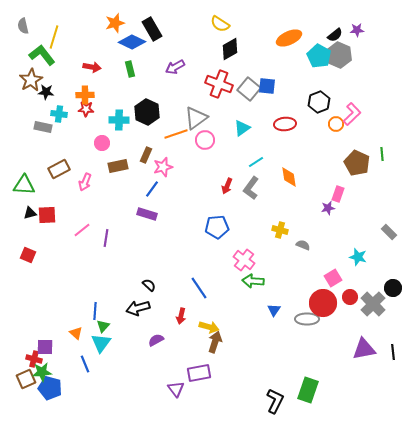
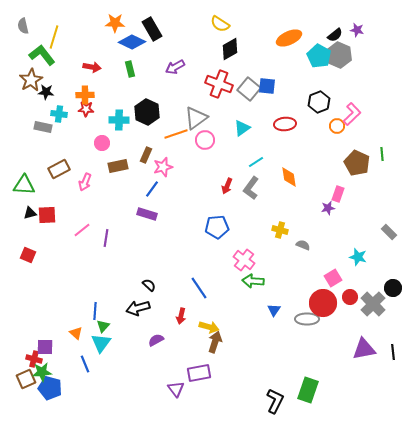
orange star at (115, 23): rotated 18 degrees clockwise
purple star at (357, 30): rotated 16 degrees clockwise
orange circle at (336, 124): moved 1 px right, 2 px down
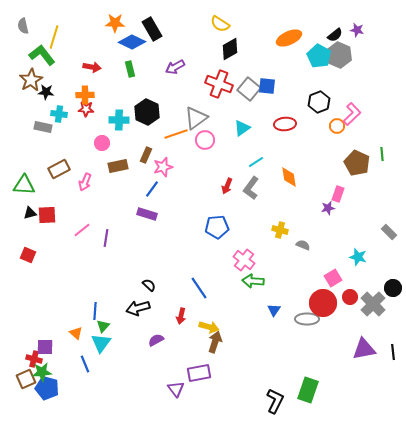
blue pentagon at (50, 388): moved 3 px left
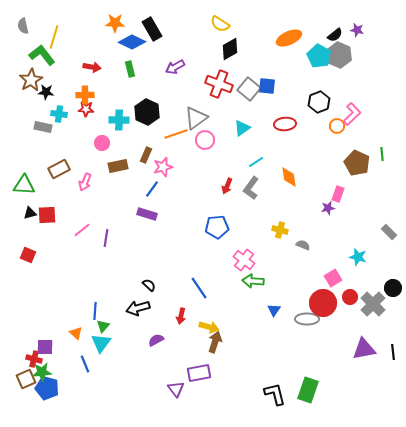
black L-shape at (275, 401): moved 7 px up; rotated 40 degrees counterclockwise
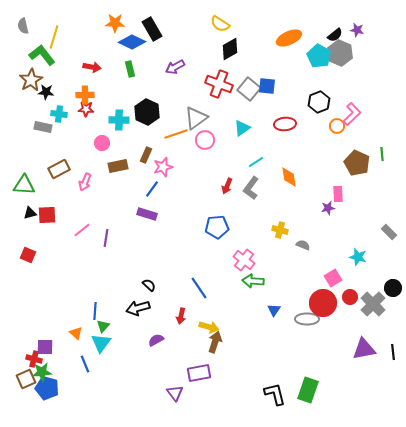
gray hexagon at (339, 55): moved 1 px right, 2 px up
pink rectangle at (338, 194): rotated 21 degrees counterclockwise
purple triangle at (176, 389): moved 1 px left, 4 px down
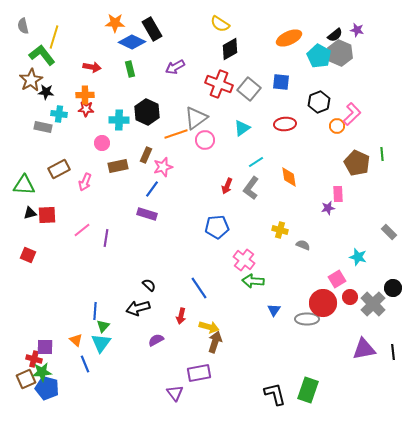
blue square at (267, 86): moved 14 px right, 4 px up
pink square at (333, 278): moved 4 px right, 1 px down
orange triangle at (76, 333): moved 7 px down
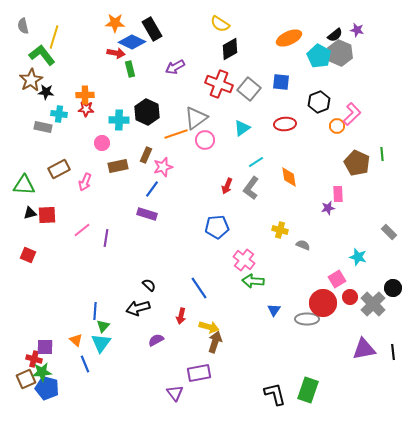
red arrow at (92, 67): moved 24 px right, 14 px up
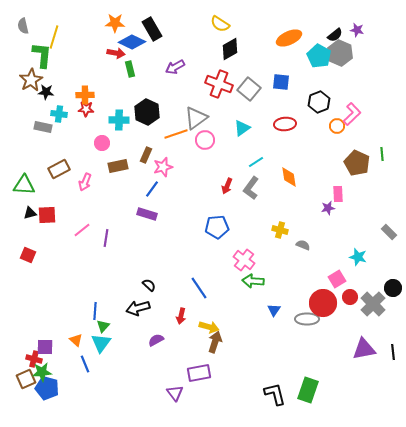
green L-shape at (42, 55): rotated 44 degrees clockwise
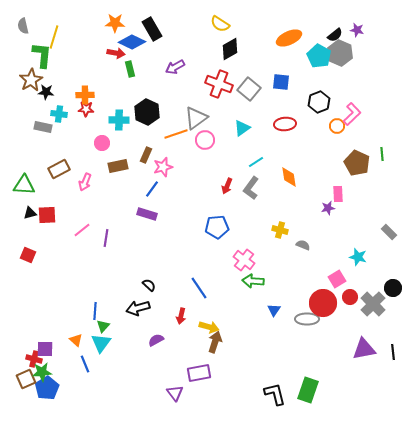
purple square at (45, 347): moved 2 px down
blue pentagon at (47, 388): rotated 25 degrees clockwise
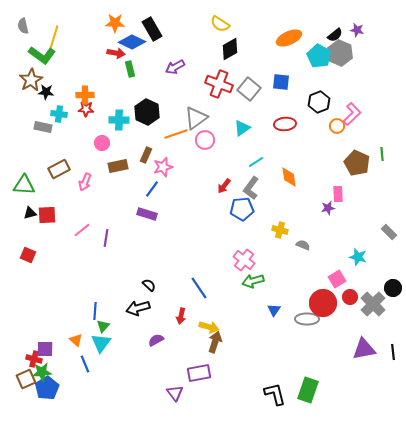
green L-shape at (42, 55): rotated 120 degrees clockwise
red arrow at (227, 186): moved 3 px left; rotated 14 degrees clockwise
blue pentagon at (217, 227): moved 25 px right, 18 px up
green arrow at (253, 281): rotated 20 degrees counterclockwise
